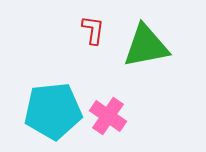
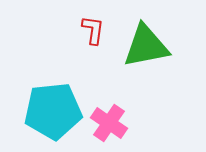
pink cross: moved 1 px right, 7 px down
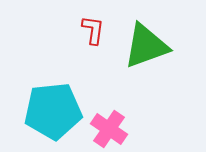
green triangle: rotated 9 degrees counterclockwise
pink cross: moved 6 px down
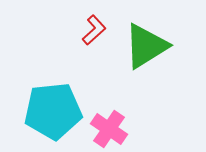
red L-shape: moved 1 px right; rotated 40 degrees clockwise
green triangle: rotated 12 degrees counterclockwise
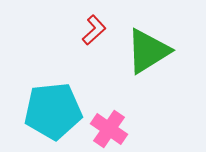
green triangle: moved 2 px right, 5 px down
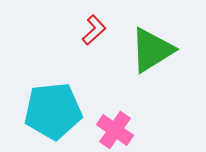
green triangle: moved 4 px right, 1 px up
pink cross: moved 6 px right, 1 px down
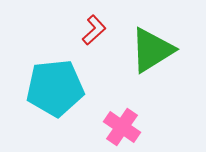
cyan pentagon: moved 2 px right, 23 px up
pink cross: moved 7 px right, 3 px up
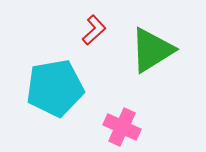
cyan pentagon: rotated 4 degrees counterclockwise
pink cross: rotated 9 degrees counterclockwise
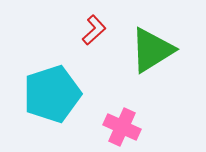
cyan pentagon: moved 3 px left, 6 px down; rotated 8 degrees counterclockwise
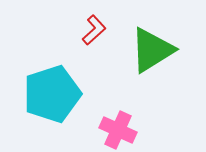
pink cross: moved 4 px left, 3 px down
